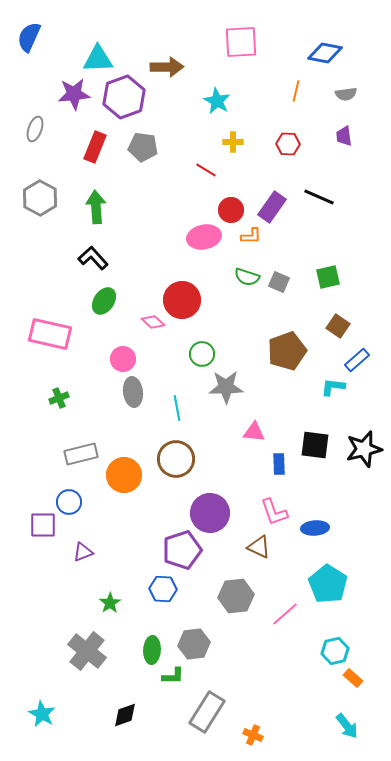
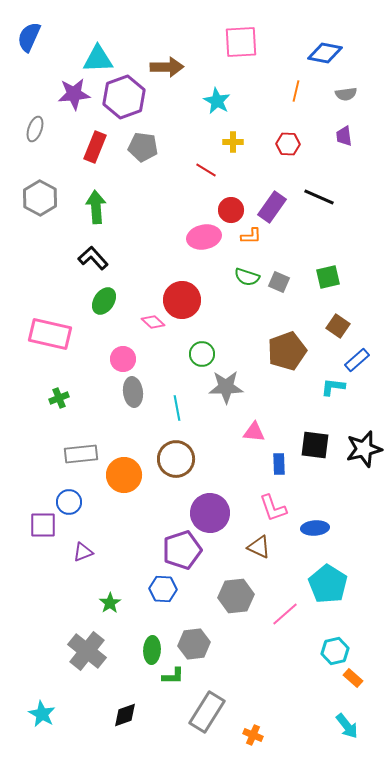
gray rectangle at (81, 454): rotated 8 degrees clockwise
pink L-shape at (274, 512): moved 1 px left, 4 px up
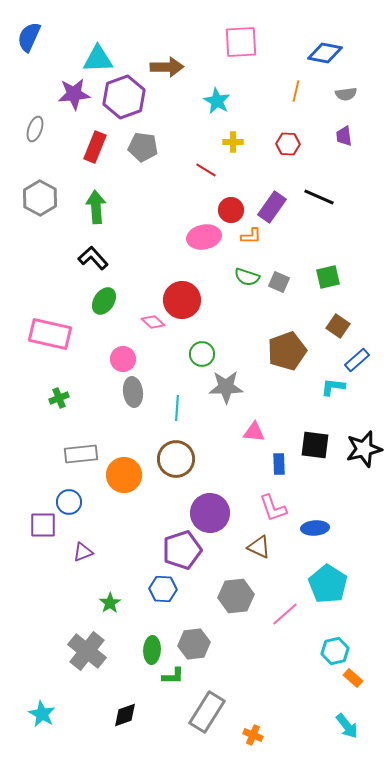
cyan line at (177, 408): rotated 15 degrees clockwise
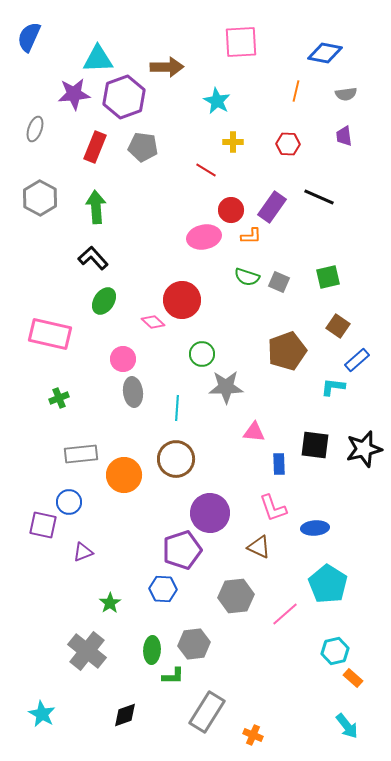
purple square at (43, 525): rotated 12 degrees clockwise
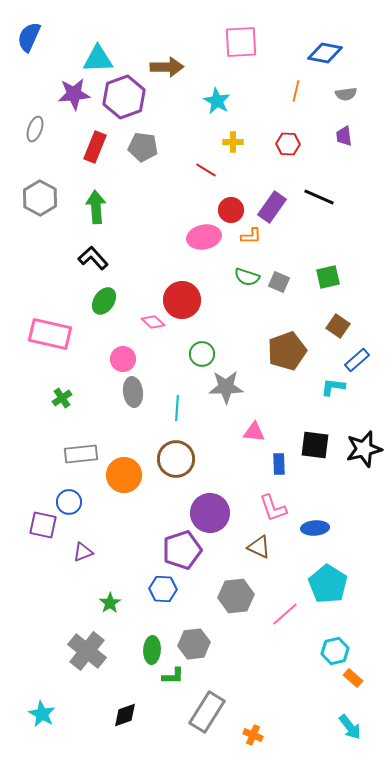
green cross at (59, 398): moved 3 px right; rotated 12 degrees counterclockwise
cyan arrow at (347, 726): moved 3 px right, 1 px down
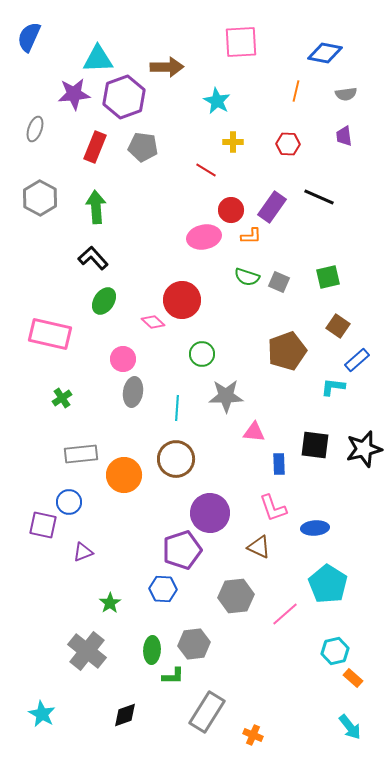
gray star at (226, 387): moved 9 px down
gray ellipse at (133, 392): rotated 16 degrees clockwise
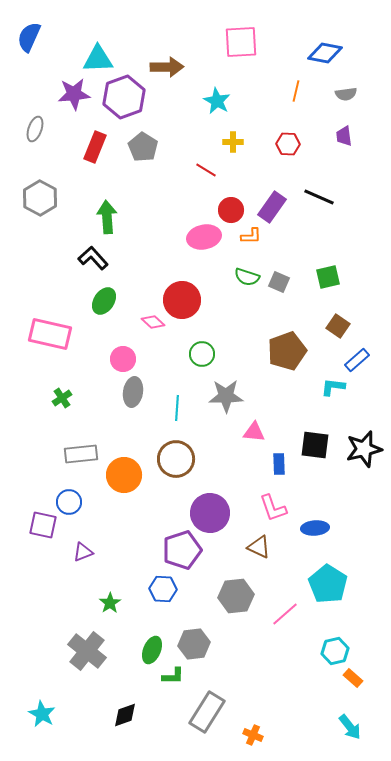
gray pentagon at (143, 147): rotated 24 degrees clockwise
green arrow at (96, 207): moved 11 px right, 10 px down
green ellipse at (152, 650): rotated 20 degrees clockwise
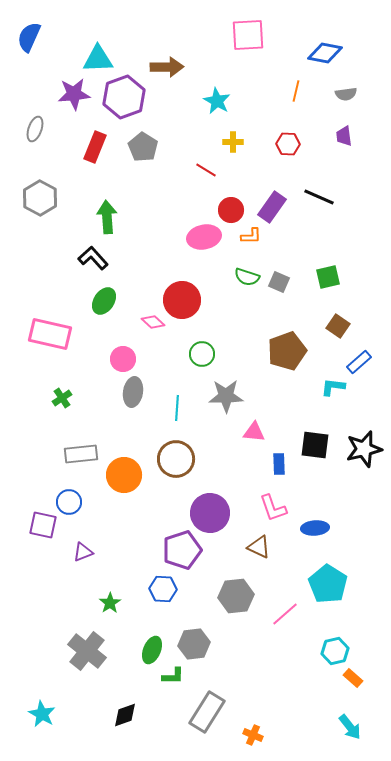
pink square at (241, 42): moved 7 px right, 7 px up
blue rectangle at (357, 360): moved 2 px right, 2 px down
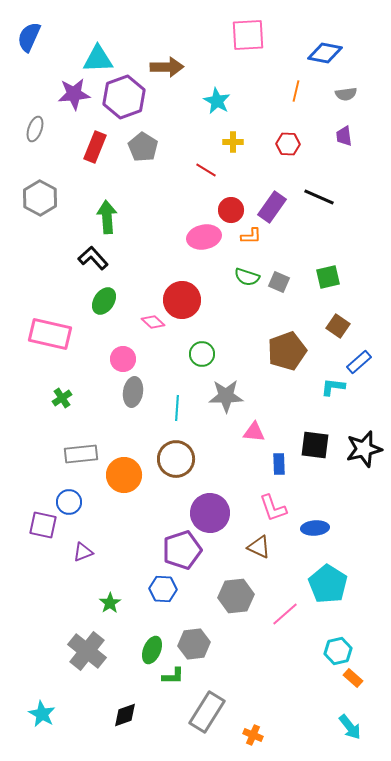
cyan hexagon at (335, 651): moved 3 px right
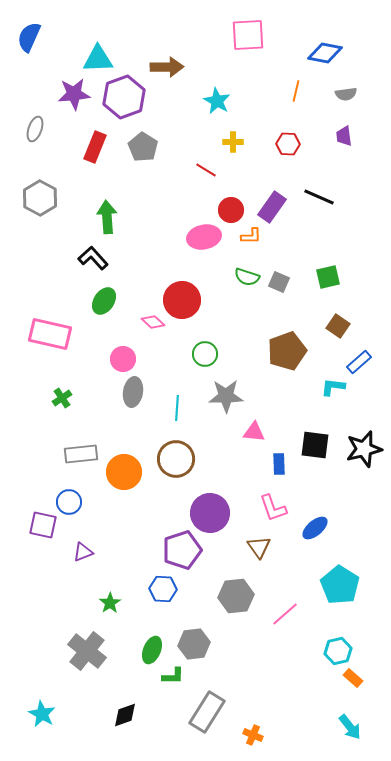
green circle at (202, 354): moved 3 px right
orange circle at (124, 475): moved 3 px up
blue ellipse at (315, 528): rotated 36 degrees counterclockwise
brown triangle at (259, 547): rotated 30 degrees clockwise
cyan pentagon at (328, 584): moved 12 px right, 1 px down
